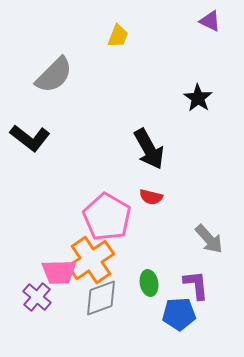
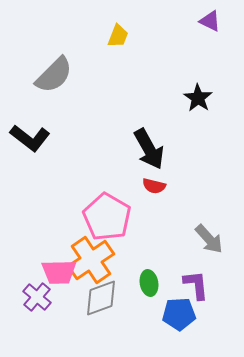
red semicircle: moved 3 px right, 11 px up
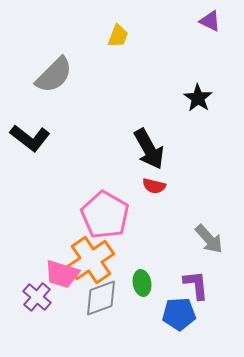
pink pentagon: moved 2 px left, 2 px up
pink trapezoid: moved 3 px right, 2 px down; rotated 18 degrees clockwise
green ellipse: moved 7 px left
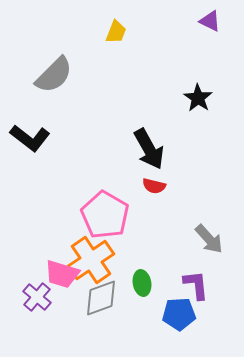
yellow trapezoid: moved 2 px left, 4 px up
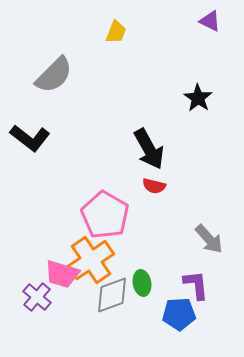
gray diamond: moved 11 px right, 3 px up
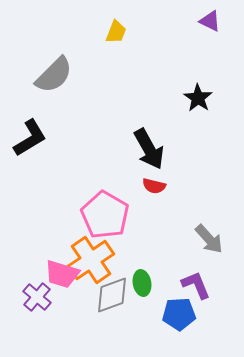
black L-shape: rotated 69 degrees counterclockwise
purple L-shape: rotated 16 degrees counterclockwise
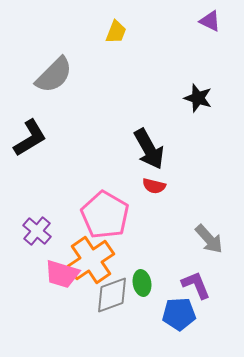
black star: rotated 16 degrees counterclockwise
purple cross: moved 66 px up
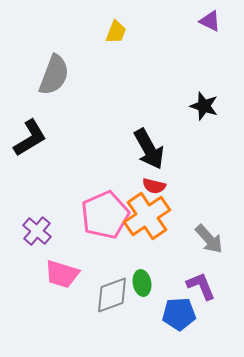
gray semicircle: rotated 24 degrees counterclockwise
black star: moved 6 px right, 8 px down
pink pentagon: rotated 18 degrees clockwise
orange cross: moved 56 px right, 44 px up
purple L-shape: moved 5 px right, 1 px down
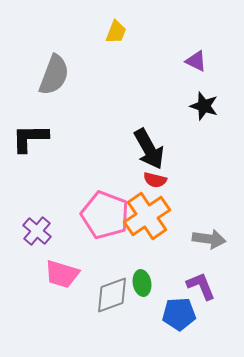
purple triangle: moved 14 px left, 40 px down
black L-shape: rotated 150 degrees counterclockwise
red semicircle: moved 1 px right, 6 px up
pink pentagon: rotated 27 degrees counterclockwise
gray arrow: rotated 40 degrees counterclockwise
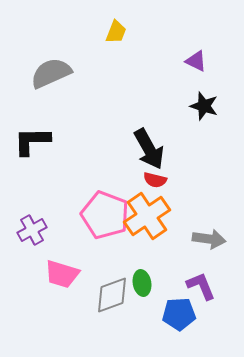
gray semicircle: moved 3 px left, 2 px up; rotated 135 degrees counterclockwise
black L-shape: moved 2 px right, 3 px down
purple cross: moved 5 px left, 1 px up; rotated 20 degrees clockwise
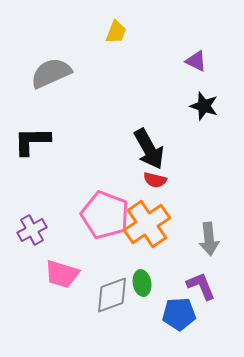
orange cross: moved 8 px down
gray arrow: rotated 76 degrees clockwise
